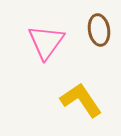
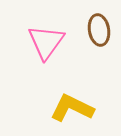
yellow L-shape: moved 9 px left, 8 px down; rotated 30 degrees counterclockwise
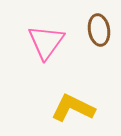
yellow L-shape: moved 1 px right
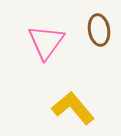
yellow L-shape: rotated 24 degrees clockwise
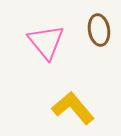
pink triangle: rotated 15 degrees counterclockwise
